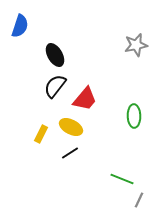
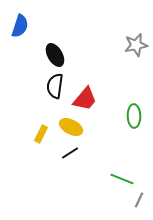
black semicircle: rotated 30 degrees counterclockwise
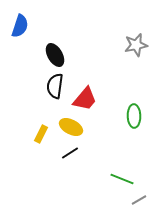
gray line: rotated 35 degrees clockwise
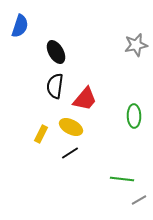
black ellipse: moved 1 px right, 3 px up
green line: rotated 15 degrees counterclockwise
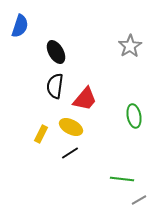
gray star: moved 6 px left, 1 px down; rotated 20 degrees counterclockwise
green ellipse: rotated 10 degrees counterclockwise
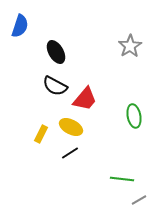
black semicircle: rotated 70 degrees counterclockwise
